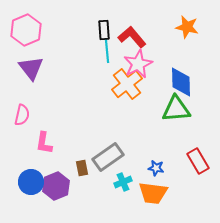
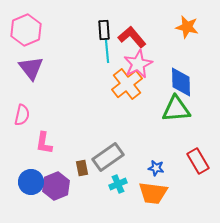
cyan cross: moved 5 px left, 2 px down
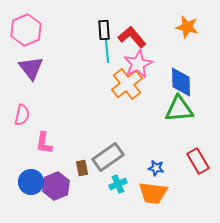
green triangle: moved 3 px right
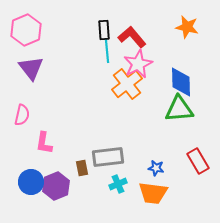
gray rectangle: rotated 28 degrees clockwise
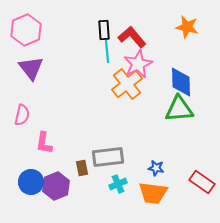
red rectangle: moved 4 px right, 21 px down; rotated 25 degrees counterclockwise
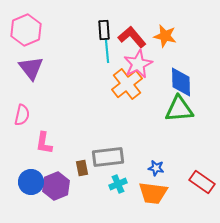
orange star: moved 22 px left, 9 px down
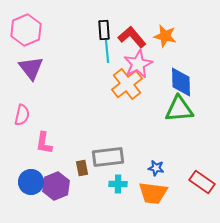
cyan cross: rotated 24 degrees clockwise
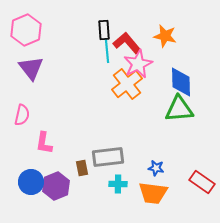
red L-shape: moved 5 px left, 6 px down
